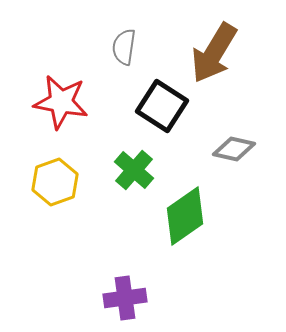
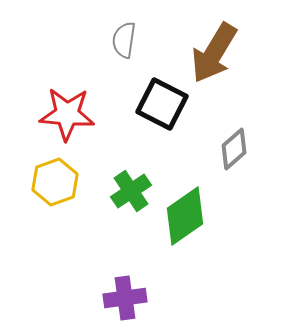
gray semicircle: moved 7 px up
red star: moved 6 px right, 12 px down; rotated 6 degrees counterclockwise
black square: moved 2 px up; rotated 6 degrees counterclockwise
gray diamond: rotated 54 degrees counterclockwise
green cross: moved 3 px left, 21 px down; rotated 15 degrees clockwise
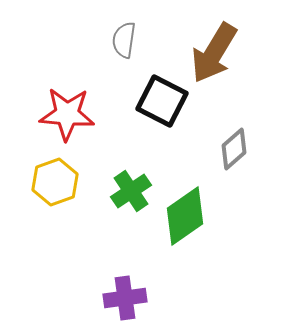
black square: moved 3 px up
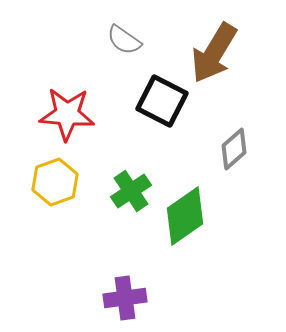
gray semicircle: rotated 63 degrees counterclockwise
